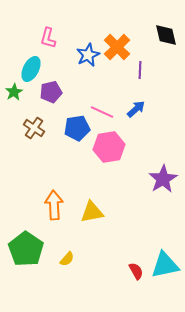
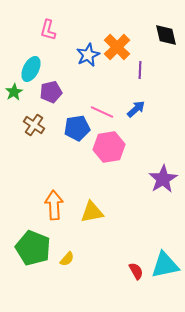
pink L-shape: moved 8 px up
brown cross: moved 3 px up
green pentagon: moved 7 px right, 1 px up; rotated 12 degrees counterclockwise
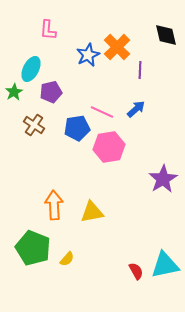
pink L-shape: rotated 10 degrees counterclockwise
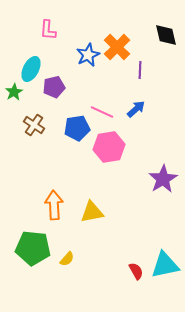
purple pentagon: moved 3 px right, 5 px up
green pentagon: rotated 16 degrees counterclockwise
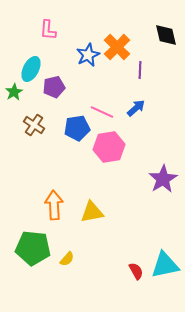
blue arrow: moved 1 px up
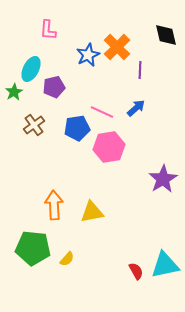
brown cross: rotated 20 degrees clockwise
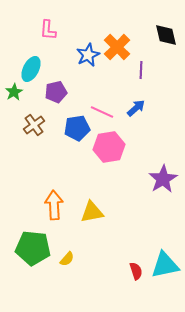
purple line: moved 1 px right
purple pentagon: moved 2 px right, 5 px down
red semicircle: rotated 12 degrees clockwise
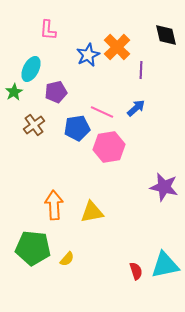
purple star: moved 1 px right, 8 px down; rotated 28 degrees counterclockwise
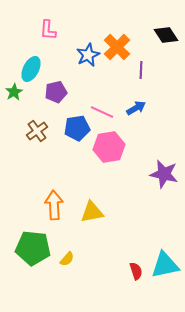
black diamond: rotated 20 degrees counterclockwise
blue arrow: rotated 12 degrees clockwise
brown cross: moved 3 px right, 6 px down
purple star: moved 13 px up
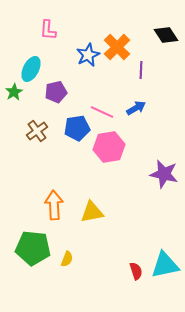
yellow semicircle: rotated 21 degrees counterclockwise
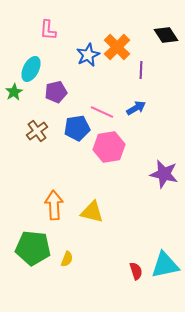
yellow triangle: rotated 25 degrees clockwise
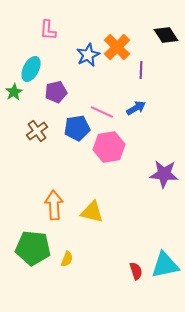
purple star: rotated 8 degrees counterclockwise
